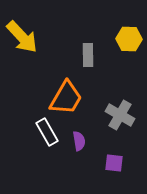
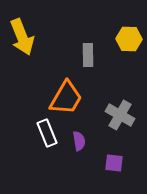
yellow arrow: rotated 21 degrees clockwise
white rectangle: moved 1 px down; rotated 8 degrees clockwise
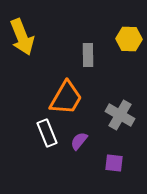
purple semicircle: rotated 132 degrees counterclockwise
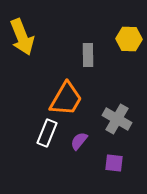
orange trapezoid: moved 1 px down
gray cross: moved 3 px left, 4 px down
white rectangle: rotated 44 degrees clockwise
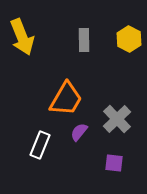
yellow hexagon: rotated 25 degrees clockwise
gray rectangle: moved 4 px left, 15 px up
gray cross: rotated 16 degrees clockwise
white rectangle: moved 7 px left, 12 px down
purple semicircle: moved 9 px up
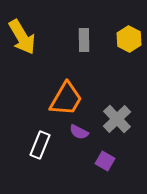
yellow arrow: rotated 9 degrees counterclockwise
purple semicircle: rotated 102 degrees counterclockwise
purple square: moved 9 px left, 2 px up; rotated 24 degrees clockwise
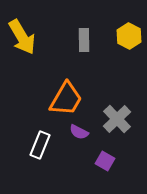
yellow hexagon: moved 3 px up
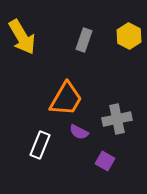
gray rectangle: rotated 20 degrees clockwise
gray cross: rotated 32 degrees clockwise
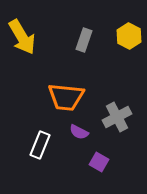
orange trapezoid: moved 2 px up; rotated 66 degrees clockwise
gray cross: moved 2 px up; rotated 16 degrees counterclockwise
purple square: moved 6 px left, 1 px down
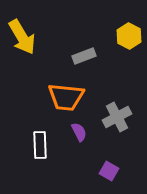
gray rectangle: moved 16 px down; rotated 50 degrees clockwise
purple semicircle: rotated 144 degrees counterclockwise
white rectangle: rotated 24 degrees counterclockwise
purple square: moved 10 px right, 9 px down
